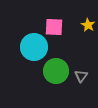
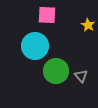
pink square: moved 7 px left, 12 px up
cyan circle: moved 1 px right, 1 px up
gray triangle: rotated 16 degrees counterclockwise
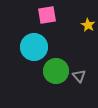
pink square: rotated 12 degrees counterclockwise
cyan circle: moved 1 px left, 1 px down
gray triangle: moved 2 px left
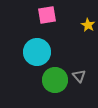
cyan circle: moved 3 px right, 5 px down
green circle: moved 1 px left, 9 px down
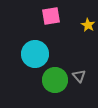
pink square: moved 4 px right, 1 px down
cyan circle: moved 2 px left, 2 px down
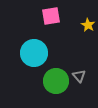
cyan circle: moved 1 px left, 1 px up
green circle: moved 1 px right, 1 px down
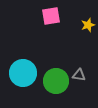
yellow star: rotated 24 degrees clockwise
cyan circle: moved 11 px left, 20 px down
gray triangle: moved 1 px up; rotated 40 degrees counterclockwise
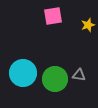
pink square: moved 2 px right
green circle: moved 1 px left, 2 px up
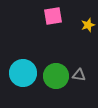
green circle: moved 1 px right, 3 px up
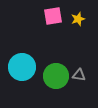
yellow star: moved 10 px left, 6 px up
cyan circle: moved 1 px left, 6 px up
